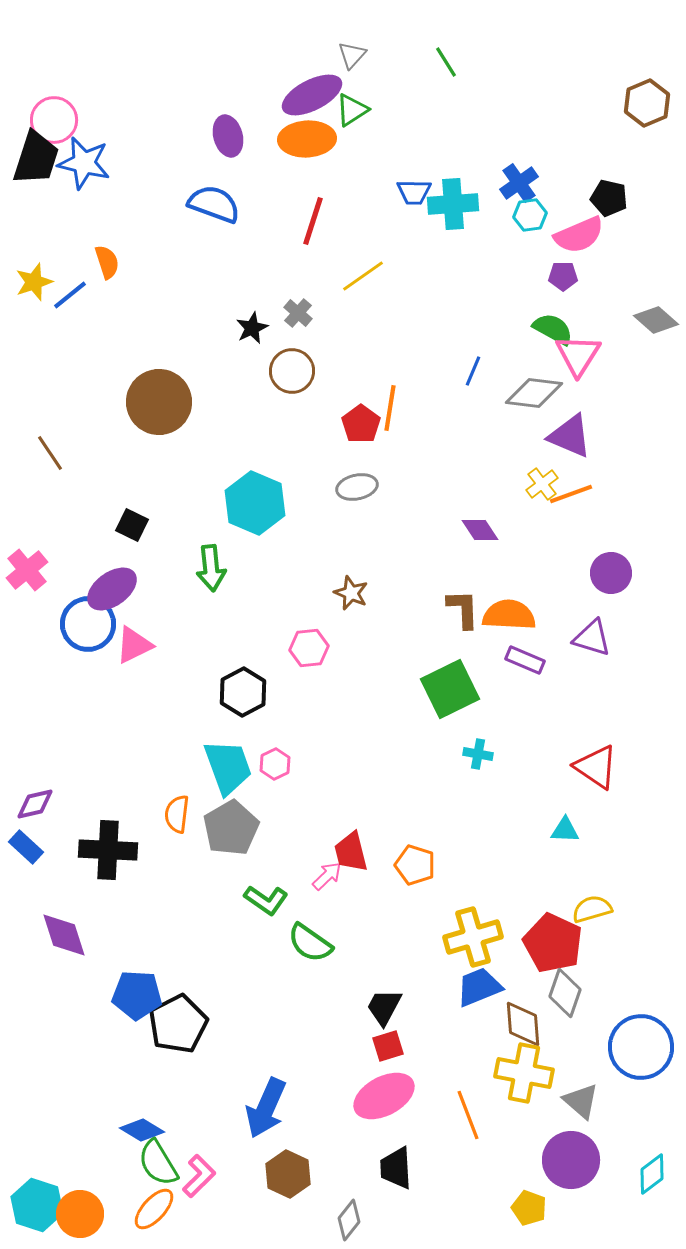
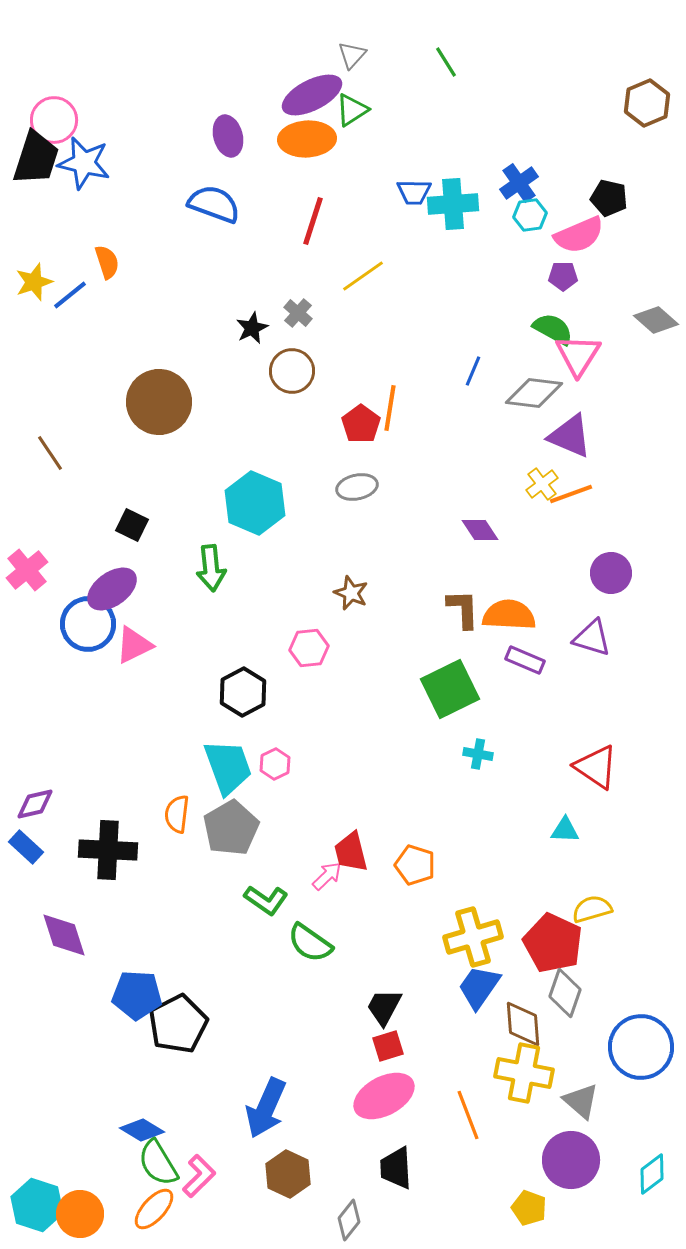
blue trapezoid at (479, 987): rotated 33 degrees counterclockwise
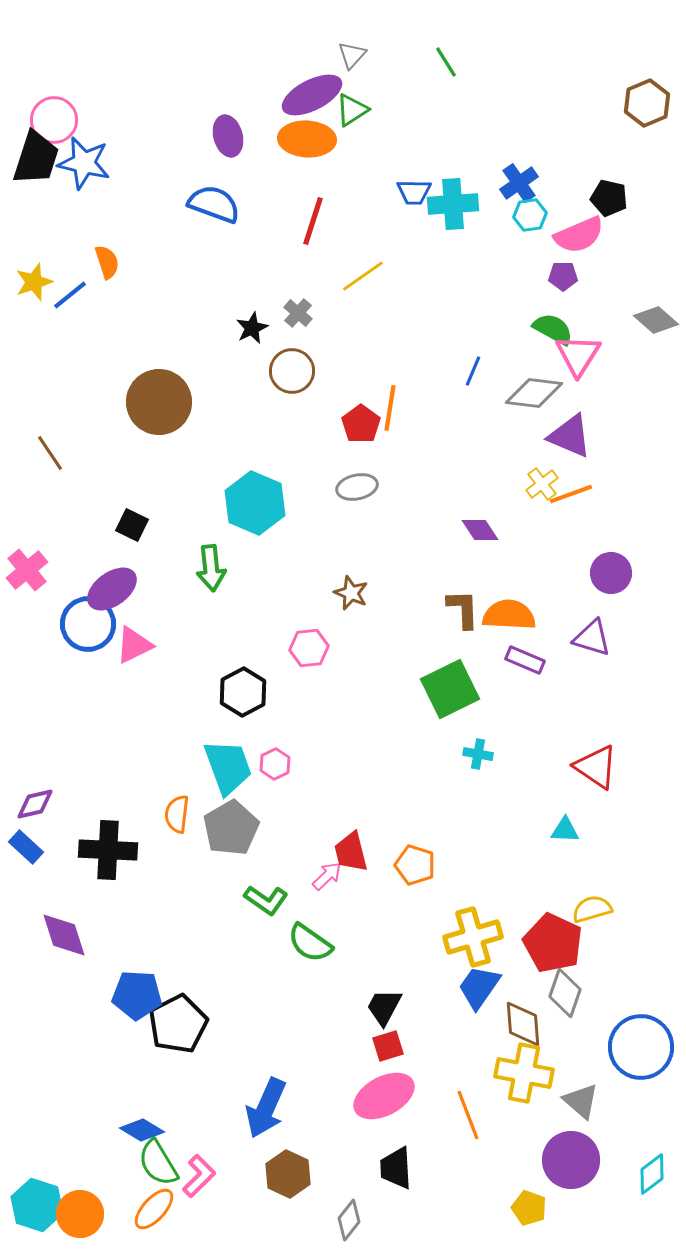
orange ellipse at (307, 139): rotated 6 degrees clockwise
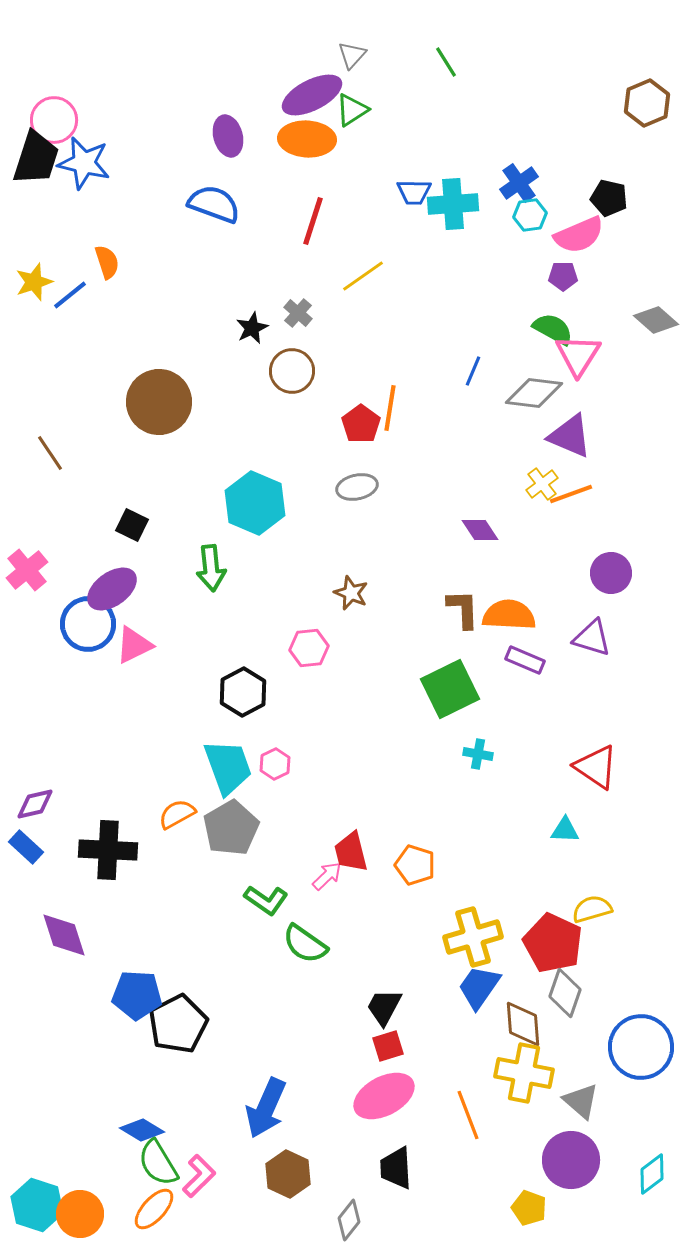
orange semicircle at (177, 814): rotated 54 degrees clockwise
green semicircle at (310, 943): moved 5 px left, 1 px down
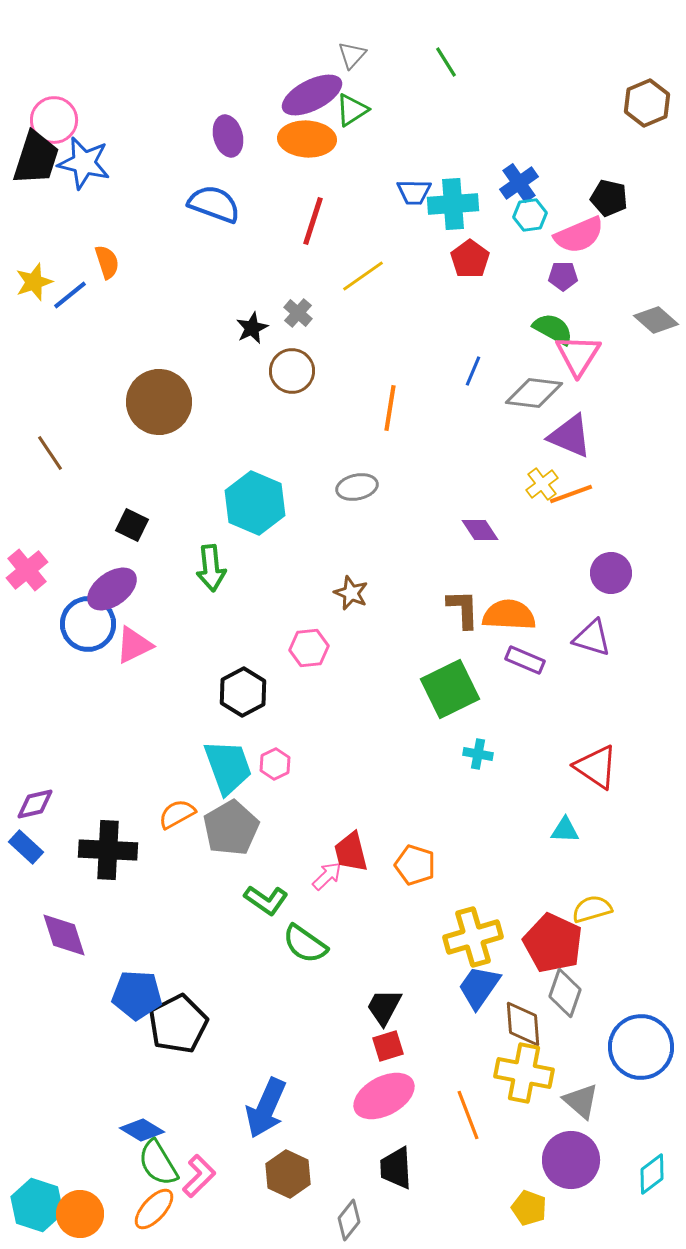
red pentagon at (361, 424): moved 109 px right, 165 px up
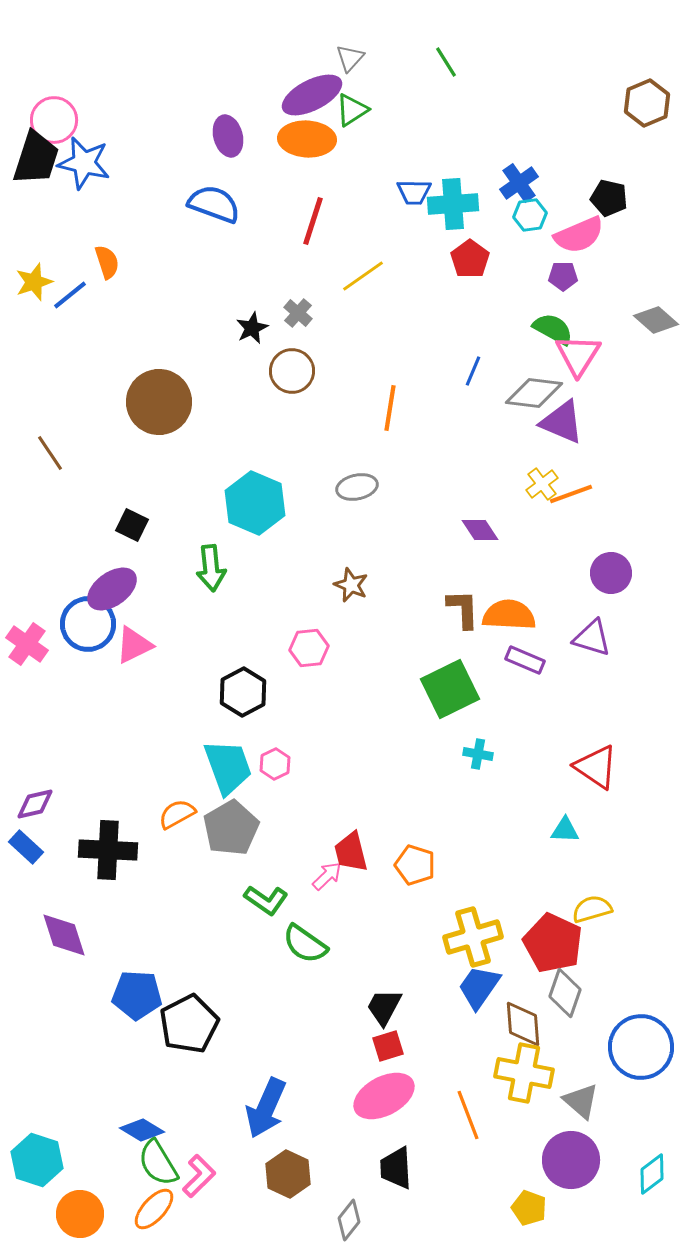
gray triangle at (352, 55): moved 2 px left, 3 px down
purple triangle at (570, 436): moved 8 px left, 14 px up
pink cross at (27, 570): moved 74 px down; rotated 15 degrees counterclockwise
brown star at (351, 593): moved 8 px up
black pentagon at (178, 1024): moved 11 px right
cyan hexagon at (37, 1205): moved 45 px up
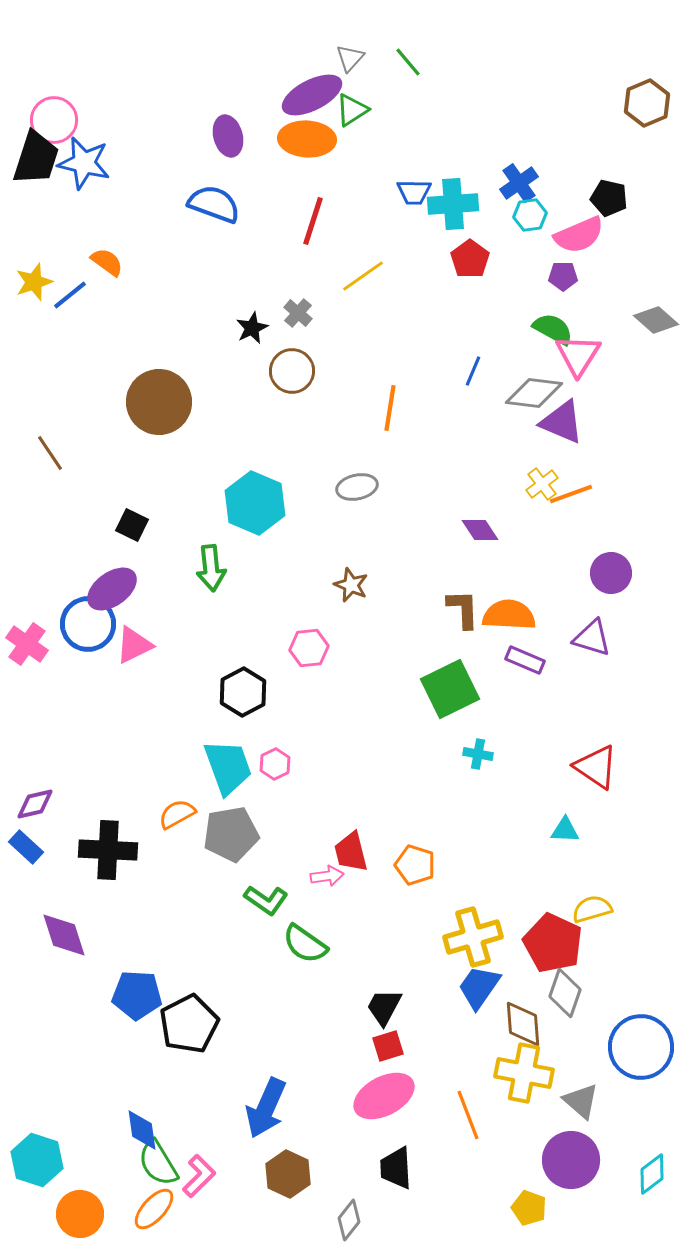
green line at (446, 62): moved 38 px left; rotated 8 degrees counterclockwise
orange semicircle at (107, 262): rotated 36 degrees counterclockwise
gray pentagon at (231, 828): moved 6 px down; rotated 20 degrees clockwise
pink arrow at (327, 876): rotated 36 degrees clockwise
blue diamond at (142, 1130): rotated 51 degrees clockwise
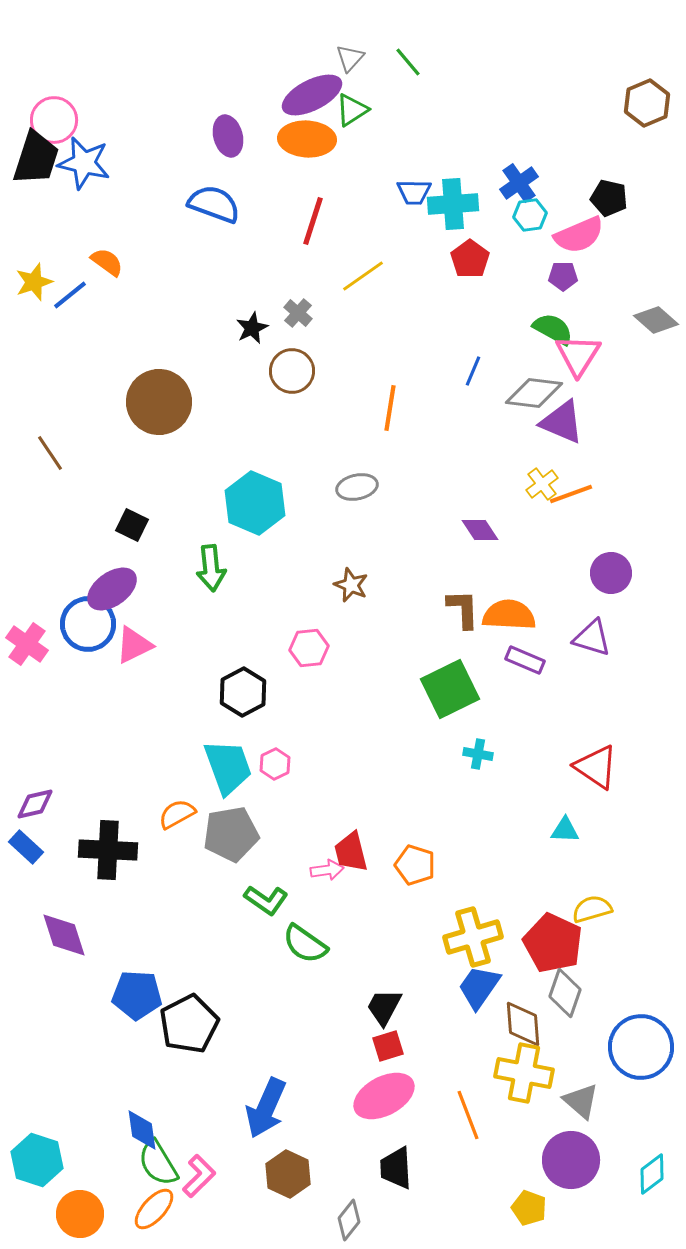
pink arrow at (327, 876): moved 6 px up
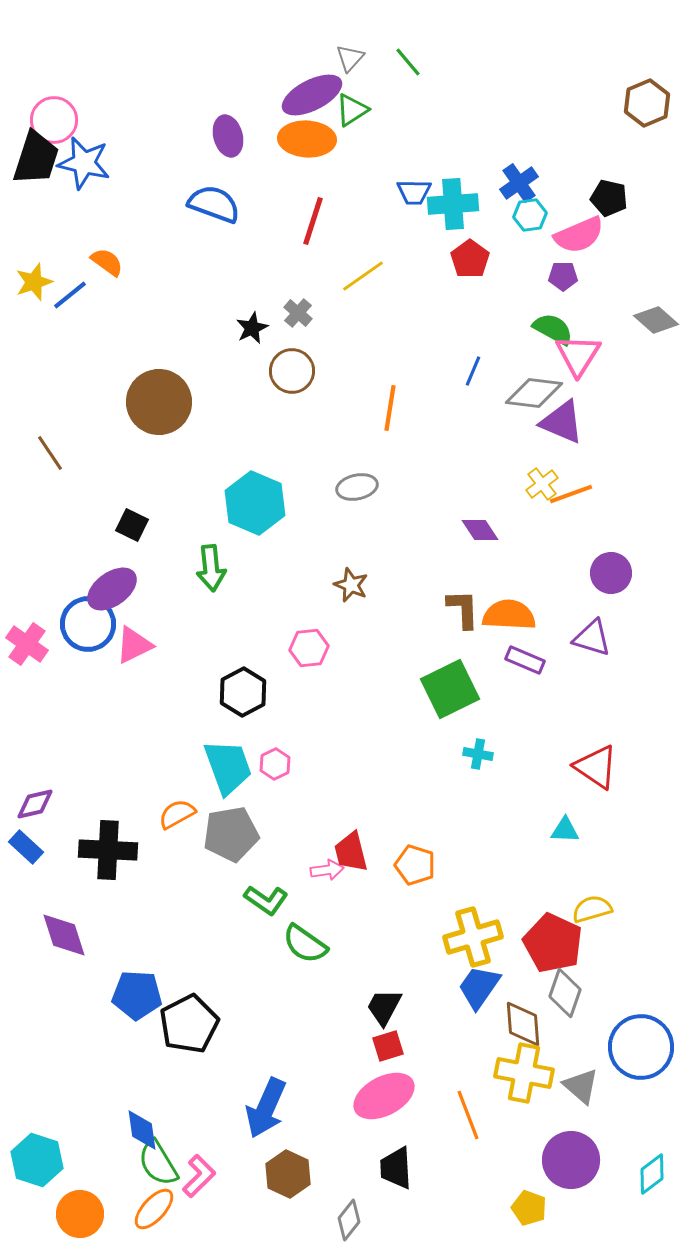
gray triangle at (581, 1101): moved 15 px up
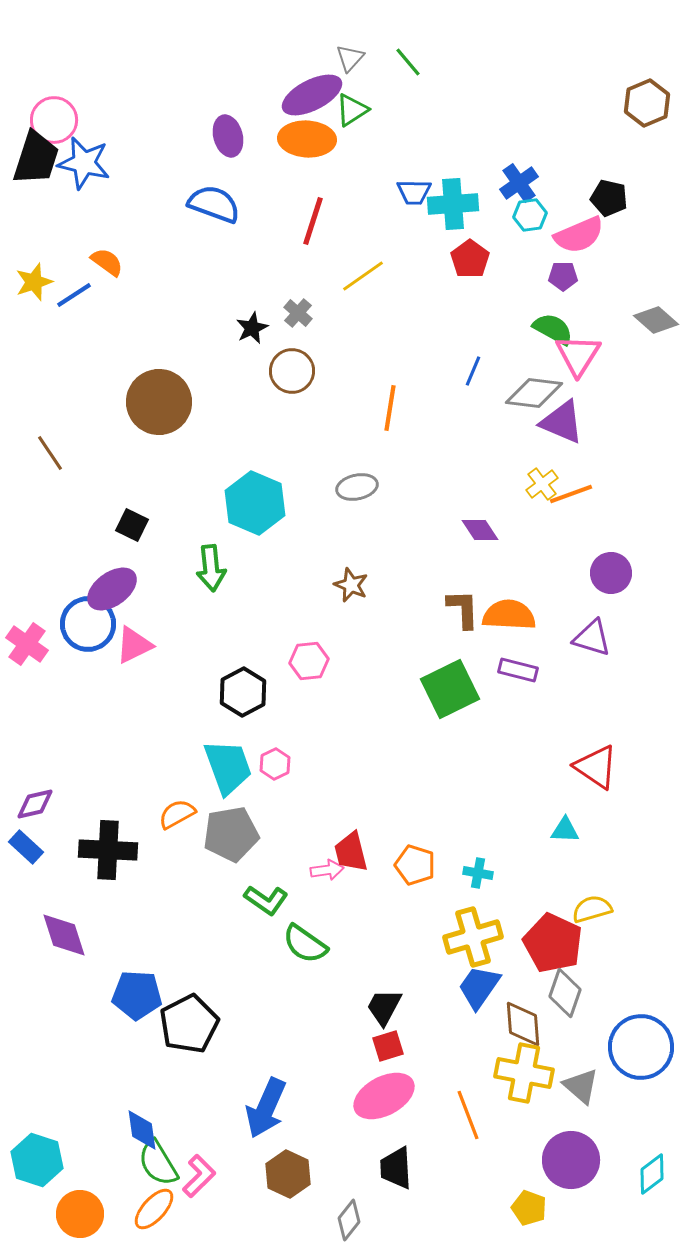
blue line at (70, 295): moved 4 px right; rotated 6 degrees clockwise
pink hexagon at (309, 648): moved 13 px down
purple rectangle at (525, 660): moved 7 px left, 10 px down; rotated 9 degrees counterclockwise
cyan cross at (478, 754): moved 119 px down
